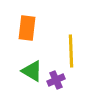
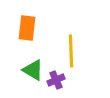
green triangle: moved 1 px right, 1 px up
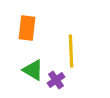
purple cross: rotated 12 degrees counterclockwise
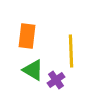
orange rectangle: moved 8 px down
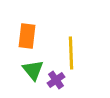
yellow line: moved 2 px down
green triangle: rotated 20 degrees clockwise
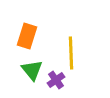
orange rectangle: rotated 10 degrees clockwise
green triangle: moved 1 px left
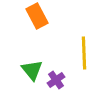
orange rectangle: moved 10 px right, 20 px up; rotated 45 degrees counterclockwise
yellow line: moved 13 px right
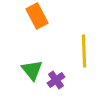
yellow line: moved 2 px up
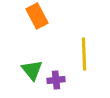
yellow line: moved 3 px down
purple cross: rotated 30 degrees clockwise
